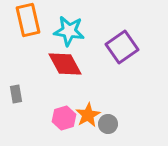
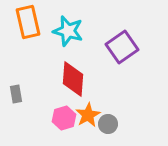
orange rectangle: moved 2 px down
cyan star: moved 1 px left; rotated 8 degrees clockwise
red diamond: moved 8 px right, 15 px down; rotated 33 degrees clockwise
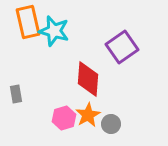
cyan star: moved 14 px left
red diamond: moved 15 px right
gray circle: moved 3 px right
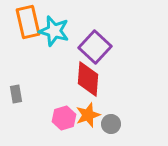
purple square: moved 27 px left; rotated 12 degrees counterclockwise
orange star: rotated 10 degrees clockwise
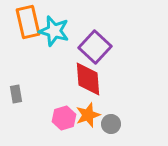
red diamond: rotated 9 degrees counterclockwise
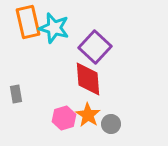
cyan star: moved 3 px up
orange star: rotated 20 degrees counterclockwise
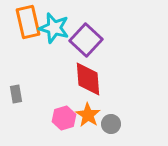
purple square: moved 9 px left, 7 px up
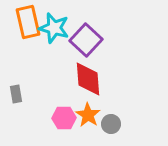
pink hexagon: rotated 15 degrees clockwise
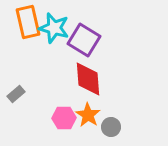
purple square: moved 2 px left; rotated 12 degrees counterclockwise
gray rectangle: rotated 60 degrees clockwise
gray circle: moved 3 px down
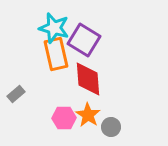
orange rectangle: moved 28 px right, 32 px down
